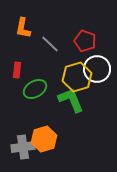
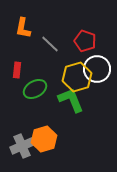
gray cross: moved 1 px left, 1 px up; rotated 15 degrees counterclockwise
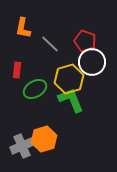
white circle: moved 5 px left, 7 px up
yellow hexagon: moved 8 px left, 2 px down
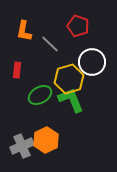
orange L-shape: moved 1 px right, 3 px down
red pentagon: moved 7 px left, 15 px up
green ellipse: moved 5 px right, 6 px down
orange hexagon: moved 2 px right, 1 px down; rotated 10 degrees counterclockwise
